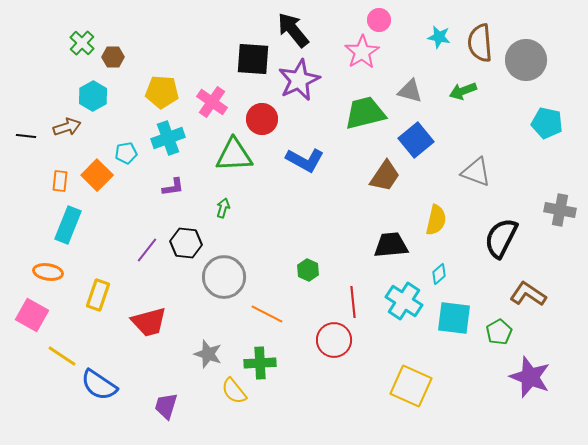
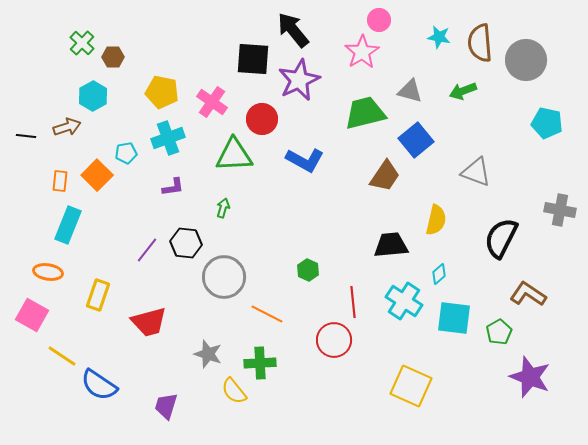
yellow pentagon at (162, 92): rotated 8 degrees clockwise
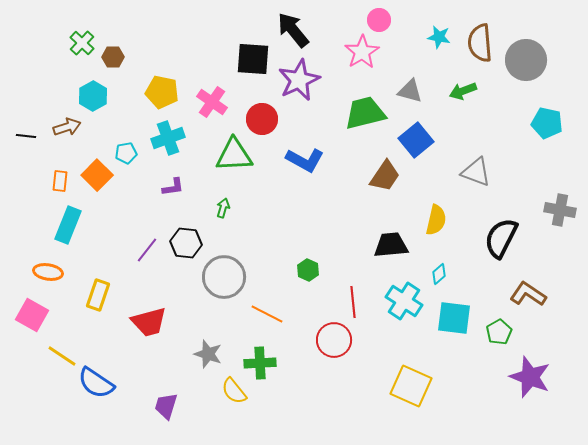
blue semicircle at (99, 385): moved 3 px left, 2 px up
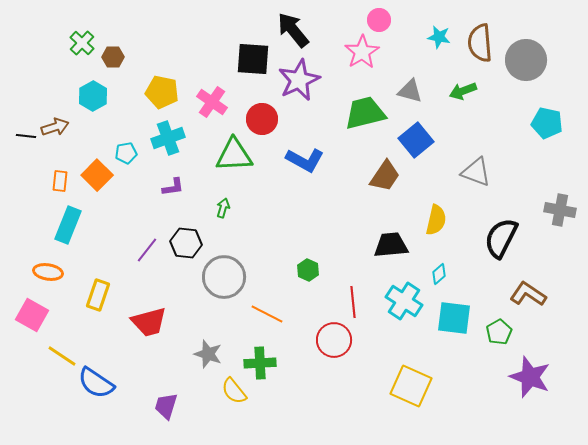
brown arrow at (67, 127): moved 12 px left
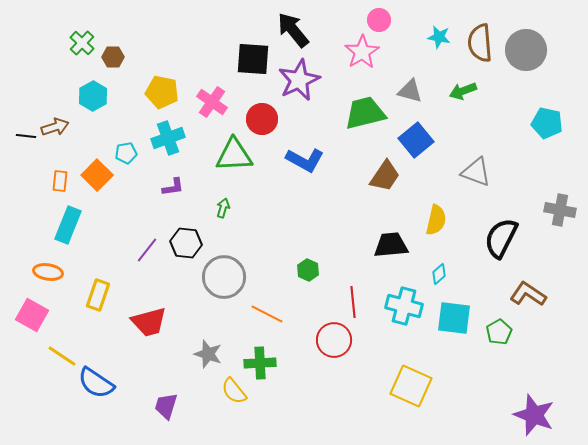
gray circle at (526, 60): moved 10 px up
cyan cross at (404, 301): moved 5 px down; rotated 18 degrees counterclockwise
purple star at (530, 377): moved 4 px right, 38 px down
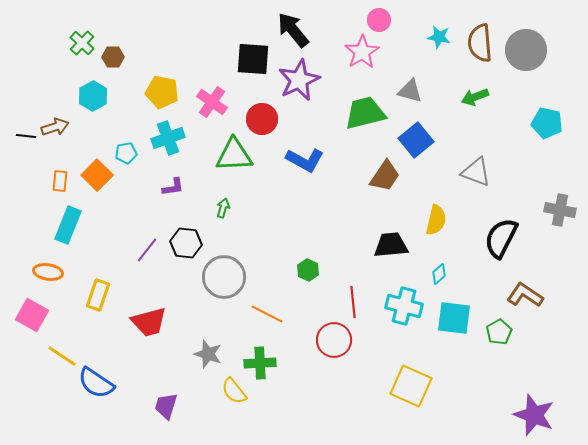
green arrow at (463, 91): moved 12 px right, 6 px down
brown L-shape at (528, 294): moved 3 px left, 1 px down
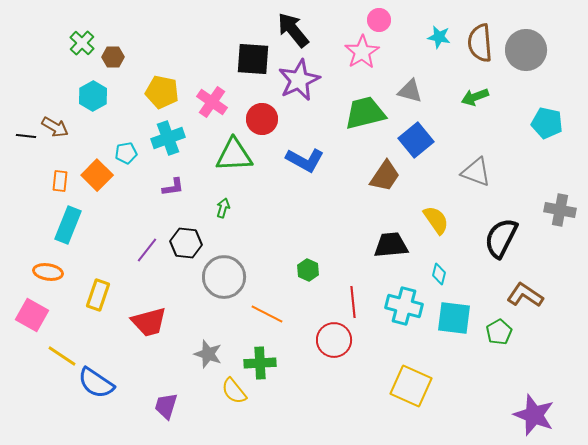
brown arrow at (55, 127): rotated 48 degrees clockwise
yellow semicircle at (436, 220): rotated 48 degrees counterclockwise
cyan diamond at (439, 274): rotated 35 degrees counterclockwise
